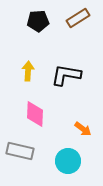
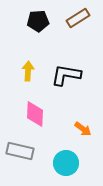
cyan circle: moved 2 px left, 2 px down
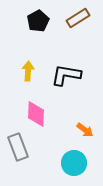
black pentagon: rotated 25 degrees counterclockwise
pink diamond: moved 1 px right
orange arrow: moved 2 px right, 1 px down
gray rectangle: moved 2 px left, 4 px up; rotated 56 degrees clockwise
cyan circle: moved 8 px right
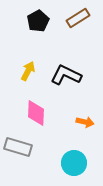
yellow arrow: rotated 24 degrees clockwise
black L-shape: rotated 16 degrees clockwise
pink diamond: moved 1 px up
orange arrow: moved 8 px up; rotated 24 degrees counterclockwise
gray rectangle: rotated 52 degrees counterclockwise
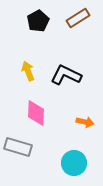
yellow arrow: rotated 48 degrees counterclockwise
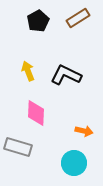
orange arrow: moved 1 px left, 9 px down
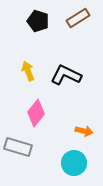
black pentagon: rotated 25 degrees counterclockwise
pink diamond: rotated 36 degrees clockwise
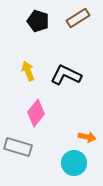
orange arrow: moved 3 px right, 6 px down
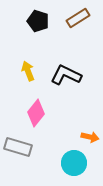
orange arrow: moved 3 px right
